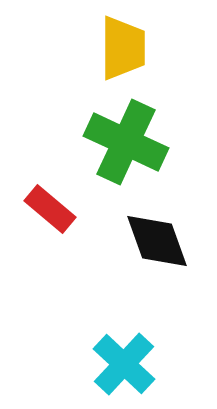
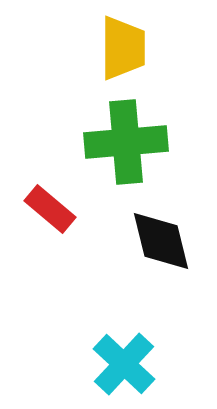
green cross: rotated 30 degrees counterclockwise
black diamond: moved 4 px right; rotated 6 degrees clockwise
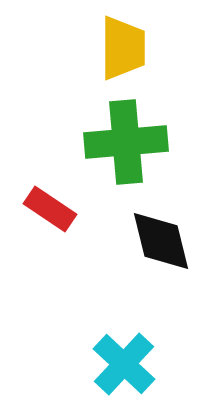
red rectangle: rotated 6 degrees counterclockwise
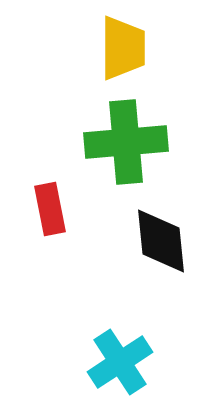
red rectangle: rotated 45 degrees clockwise
black diamond: rotated 8 degrees clockwise
cyan cross: moved 4 px left, 2 px up; rotated 14 degrees clockwise
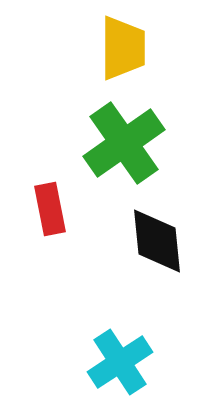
green cross: moved 2 px left, 1 px down; rotated 30 degrees counterclockwise
black diamond: moved 4 px left
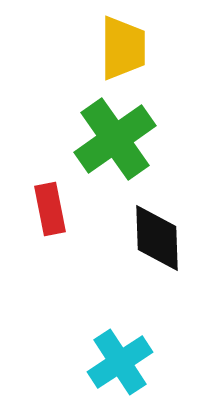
green cross: moved 9 px left, 4 px up
black diamond: moved 3 px up; rotated 4 degrees clockwise
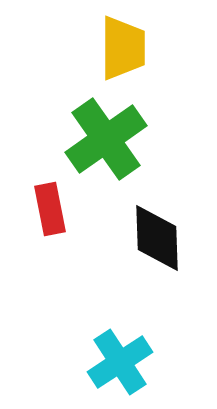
green cross: moved 9 px left
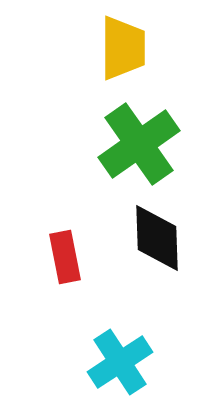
green cross: moved 33 px right, 5 px down
red rectangle: moved 15 px right, 48 px down
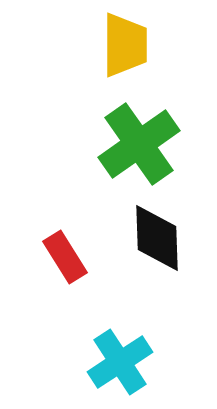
yellow trapezoid: moved 2 px right, 3 px up
red rectangle: rotated 21 degrees counterclockwise
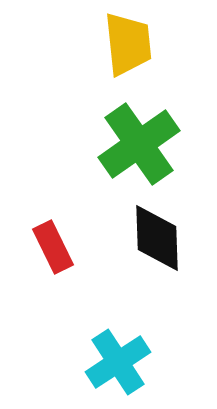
yellow trapezoid: moved 3 px right, 1 px up; rotated 6 degrees counterclockwise
red rectangle: moved 12 px left, 10 px up; rotated 6 degrees clockwise
cyan cross: moved 2 px left
